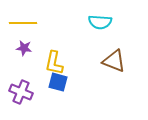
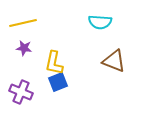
yellow line: rotated 12 degrees counterclockwise
blue square: rotated 36 degrees counterclockwise
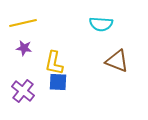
cyan semicircle: moved 1 px right, 2 px down
brown triangle: moved 3 px right
blue square: rotated 24 degrees clockwise
purple cross: moved 2 px right, 1 px up; rotated 15 degrees clockwise
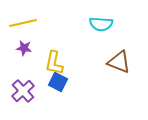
brown triangle: moved 2 px right, 1 px down
blue square: rotated 24 degrees clockwise
purple cross: rotated 10 degrees clockwise
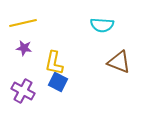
cyan semicircle: moved 1 px right, 1 px down
purple cross: rotated 20 degrees counterclockwise
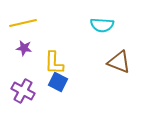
yellow L-shape: rotated 10 degrees counterclockwise
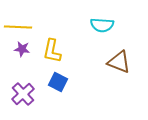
yellow line: moved 5 px left, 4 px down; rotated 16 degrees clockwise
purple star: moved 2 px left, 1 px down
yellow L-shape: moved 2 px left, 12 px up; rotated 10 degrees clockwise
purple cross: moved 3 px down; rotated 20 degrees clockwise
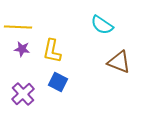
cyan semicircle: rotated 30 degrees clockwise
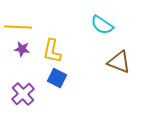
blue square: moved 1 px left, 4 px up
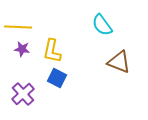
cyan semicircle: rotated 20 degrees clockwise
